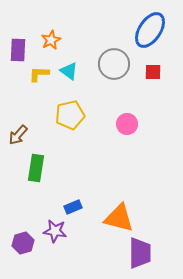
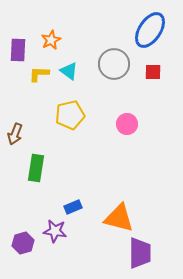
brown arrow: moved 3 px left, 1 px up; rotated 20 degrees counterclockwise
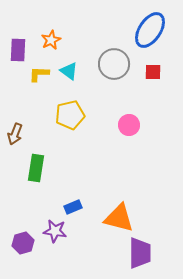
pink circle: moved 2 px right, 1 px down
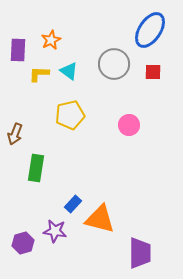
blue rectangle: moved 3 px up; rotated 24 degrees counterclockwise
orange triangle: moved 19 px left, 1 px down
